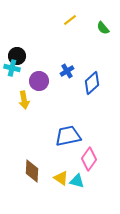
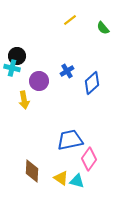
blue trapezoid: moved 2 px right, 4 px down
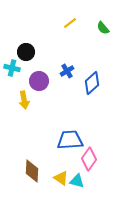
yellow line: moved 3 px down
black circle: moved 9 px right, 4 px up
blue trapezoid: rotated 8 degrees clockwise
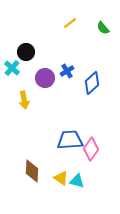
cyan cross: rotated 28 degrees clockwise
purple circle: moved 6 px right, 3 px up
pink diamond: moved 2 px right, 10 px up
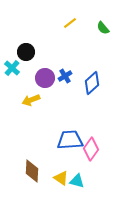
blue cross: moved 2 px left, 5 px down
yellow arrow: moved 7 px right; rotated 78 degrees clockwise
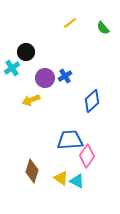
cyan cross: rotated 14 degrees clockwise
blue diamond: moved 18 px down
pink diamond: moved 4 px left, 7 px down
brown diamond: rotated 15 degrees clockwise
cyan triangle: rotated 14 degrees clockwise
